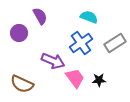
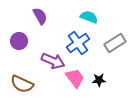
purple circle: moved 8 px down
blue cross: moved 3 px left
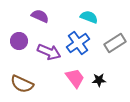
purple semicircle: rotated 36 degrees counterclockwise
purple arrow: moved 4 px left, 9 px up
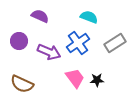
black star: moved 2 px left
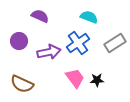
purple arrow: rotated 35 degrees counterclockwise
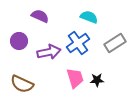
pink trapezoid: rotated 20 degrees clockwise
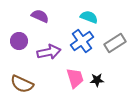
blue cross: moved 4 px right, 2 px up
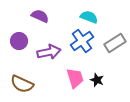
black star: rotated 24 degrees clockwise
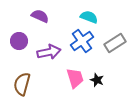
brown semicircle: rotated 80 degrees clockwise
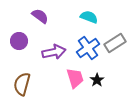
purple semicircle: rotated 12 degrees clockwise
blue cross: moved 6 px right, 7 px down
purple arrow: moved 5 px right
black star: rotated 16 degrees clockwise
